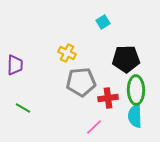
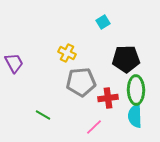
purple trapezoid: moved 1 px left, 2 px up; rotated 30 degrees counterclockwise
green line: moved 20 px right, 7 px down
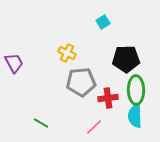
green line: moved 2 px left, 8 px down
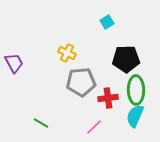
cyan square: moved 4 px right
cyan semicircle: rotated 25 degrees clockwise
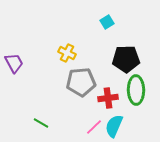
cyan semicircle: moved 21 px left, 10 px down
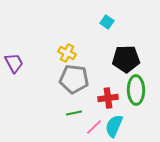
cyan square: rotated 24 degrees counterclockwise
gray pentagon: moved 7 px left, 3 px up; rotated 12 degrees clockwise
green line: moved 33 px right, 10 px up; rotated 42 degrees counterclockwise
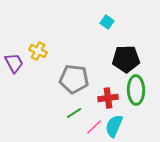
yellow cross: moved 29 px left, 2 px up
green line: rotated 21 degrees counterclockwise
